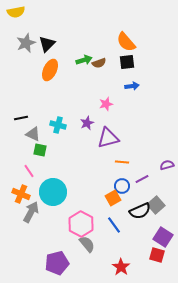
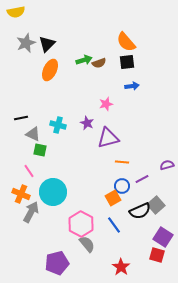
purple star: rotated 24 degrees counterclockwise
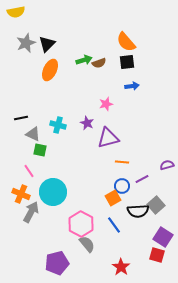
black semicircle: moved 2 px left; rotated 20 degrees clockwise
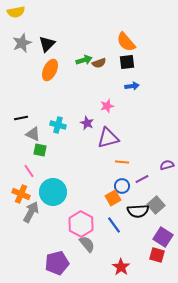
gray star: moved 4 px left
pink star: moved 1 px right, 2 px down
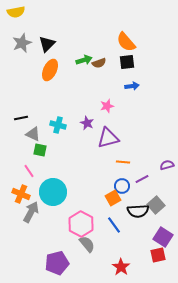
orange line: moved 1 px right
red square: moved 1 px right; rotated 28 degrees counterclockwise
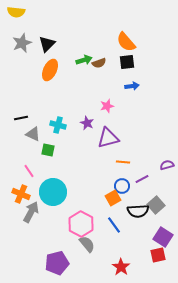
yellow semicircle: rotated 18 degrees clockwise
green square: moved 8 px right
